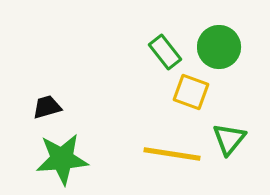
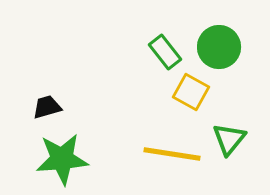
yellow square: rotated 9 degrees clockwise
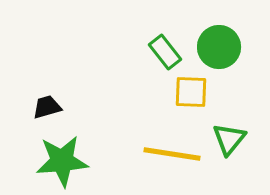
yellow square: rotated 27 degrees counterclockwise
green star: moved 2 px down
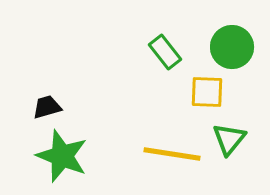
green circle: moved 13 px right
yellow square: moved 16 px right
green star: moved 5 px up; rotated 26 degrees clockwise
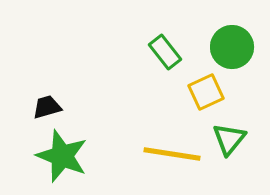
yellow square: moved 1 px left; rotated 27 degrees counterclockwise
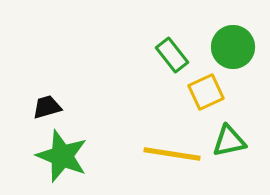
green circle: moved 1 px right
green rectangle: moved 7 px right, 3 px down
green triangle: moved 2 px down; rotated 39 degrees clockwise
